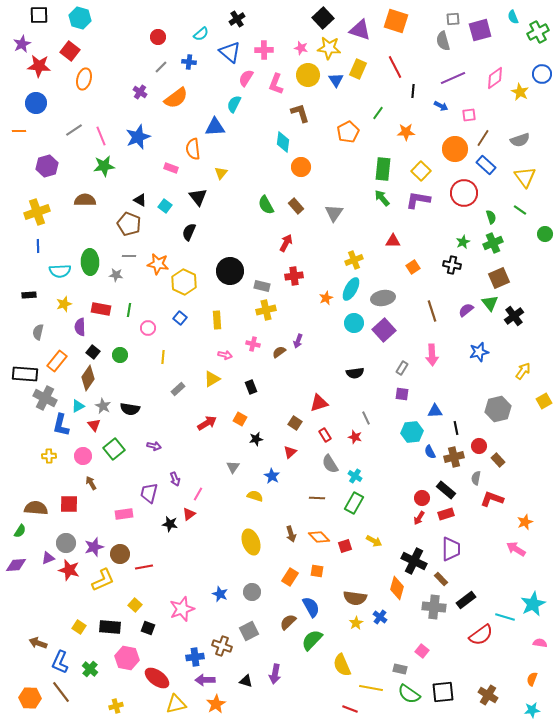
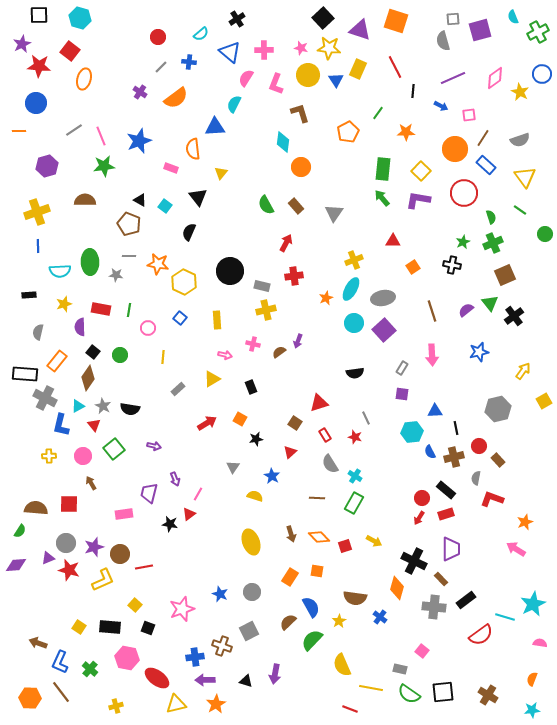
blue star at (138, 137): moved 1 px right, 4 px down
brown square at (499, 278): moved 6 px right, 3 px up
yellow star at (356, 623): moved 17 px left, 2 px up
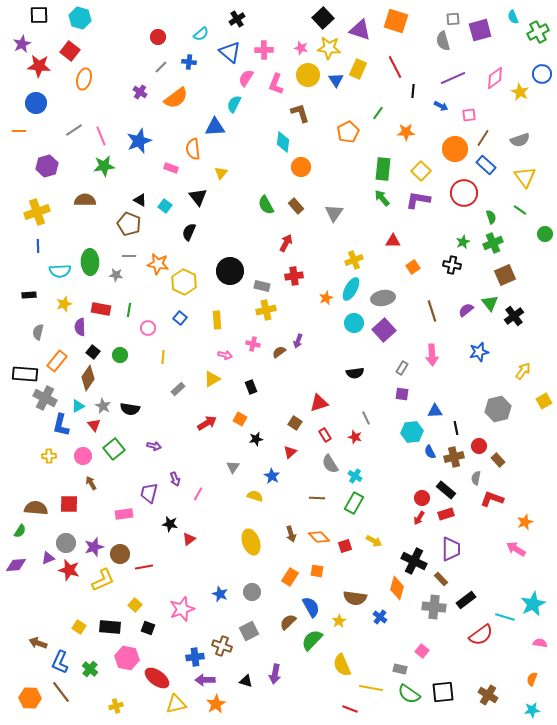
red triangle at (189, 514): moved 25 px down
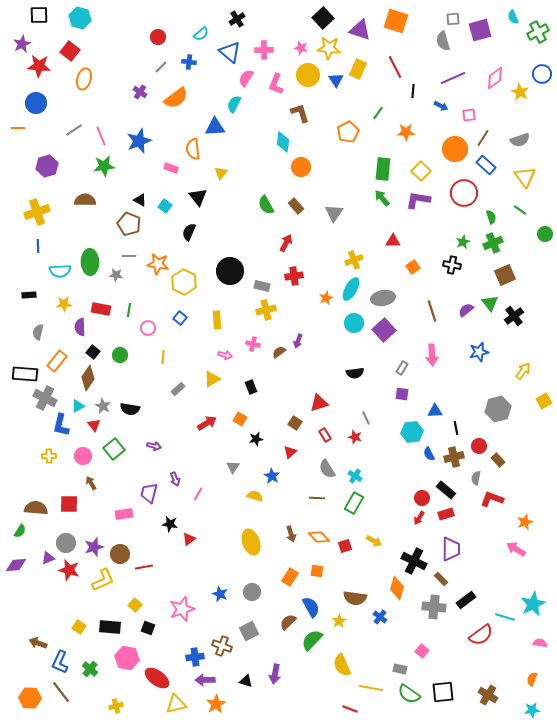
orange line at (19, 131): moved 1 px left, 3 px up
yellow star at (64, 304): rotated 14 degrees clockwise
blue semicircle at (430, 452): moved 1 px left, 2 px down
gray semicircle at (330, 464): moved 3 px left, 5 px down
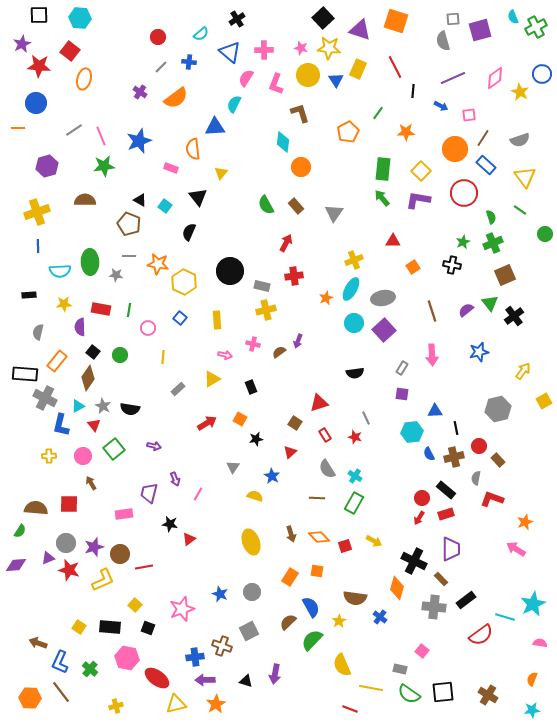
cyan hexagon at (80, 18): rotated 10 degrees counterclockwise
green cross at (538, 32): moved 2 px left, 5 px up
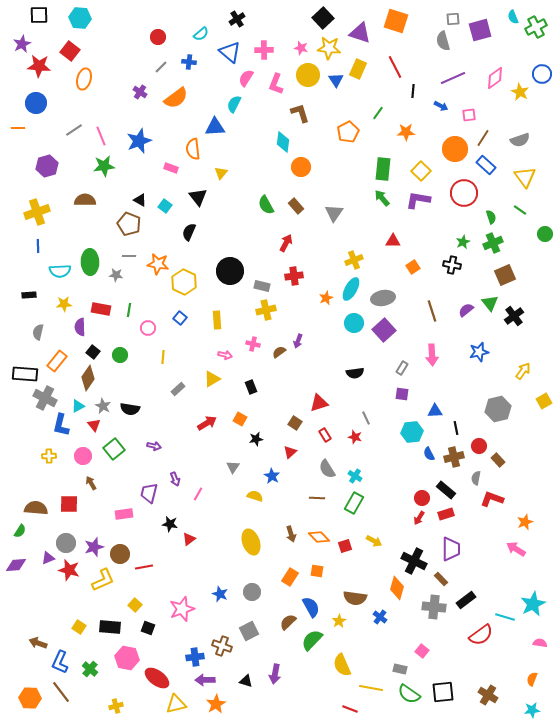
purple triangle at (360, 30): moved 3 px down
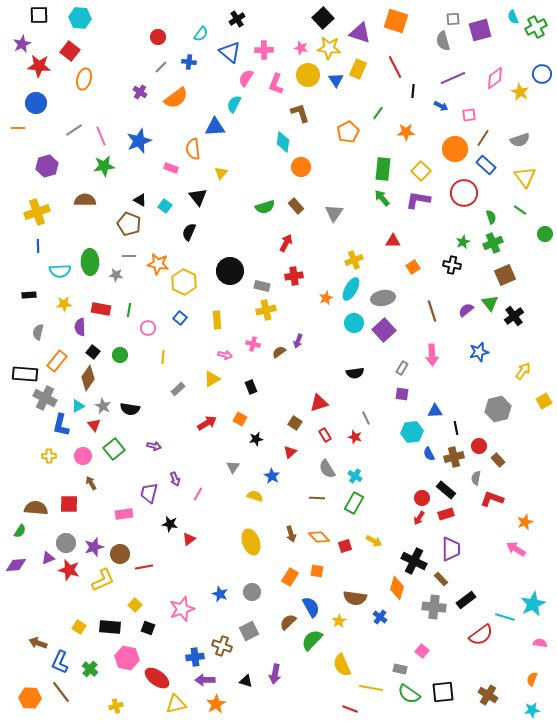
cyan semicircle at (201, 34): rotated 14 degrees counterclockwise
green semicircle at (266, 205): moved 1 px left, 2 px down; rotated 78 degrees counterclockwise
